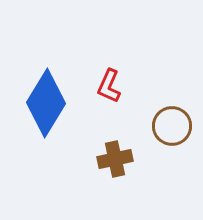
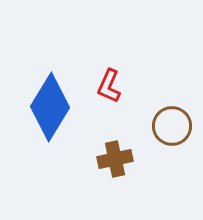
blue diamond: moved 4 px right, 4 px down
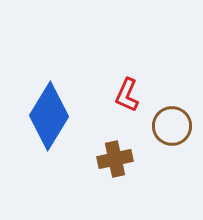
red L-shape: moved 18 px right, 9 px down
blue diamond: moved 1 px left, 9 px down
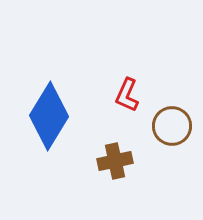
brown cross: moved 2 px down
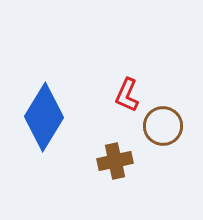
blue diamond: moved 5 px left, 1 px down
brown circle: moved 9 px left
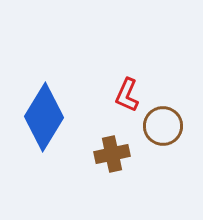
brown cross: moved 3 px left, 7 px up
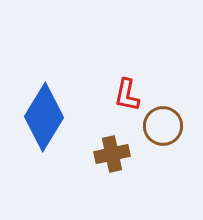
red L-shape: rotated 12 degrees counterclockwise
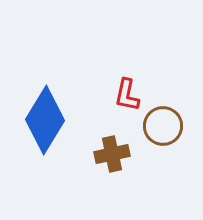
blue diamond: moved 1 px right, 3 px down
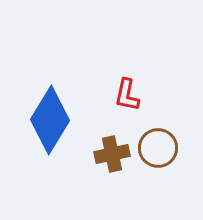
blue diamond: moved 5 px right
brown circle: moved 5 px left, 22 px down
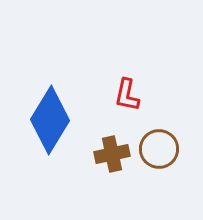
brown circle: moved 1 px right, 1 px down
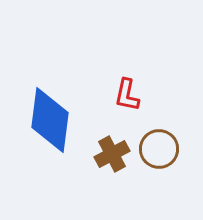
blue diamond: rotated 24 degrees counterclockwise
brown cross: rotated 16 degrees counterclockwise
